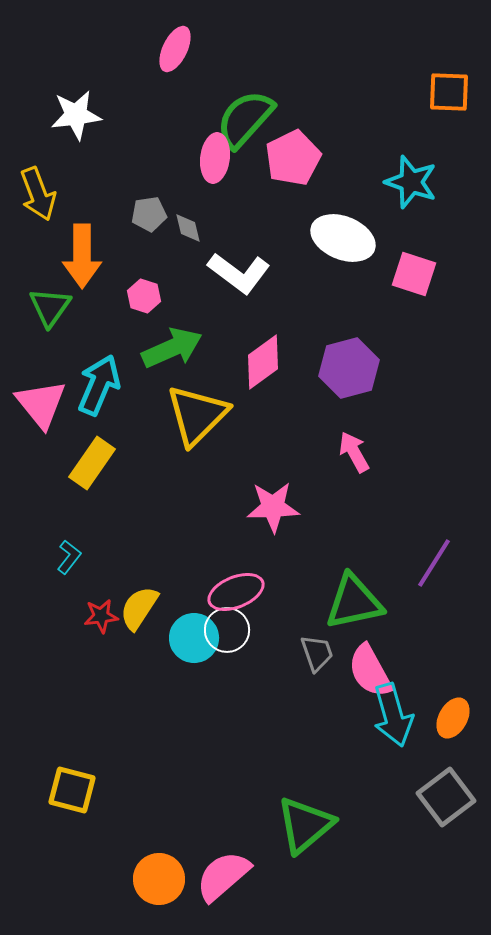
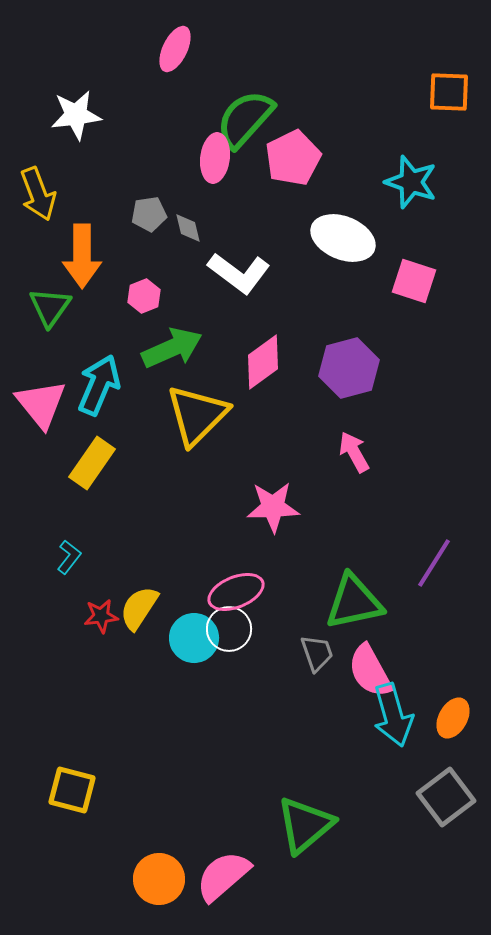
pink square at (414, 274): moved 7 px down
pink hexagon at (144, 296): rotated 20 degrees clockwise
white circle at (227, 630): moved 2 px right, 1 px up
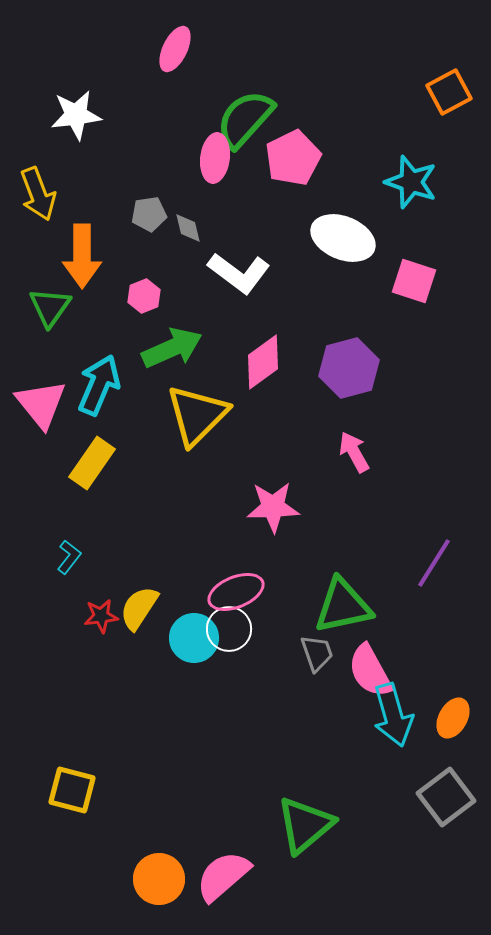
orange square at (449, 92): rotated 30 degrees counterclockwise
green triangle at (354, 602): moved 11 px left, 4 px down
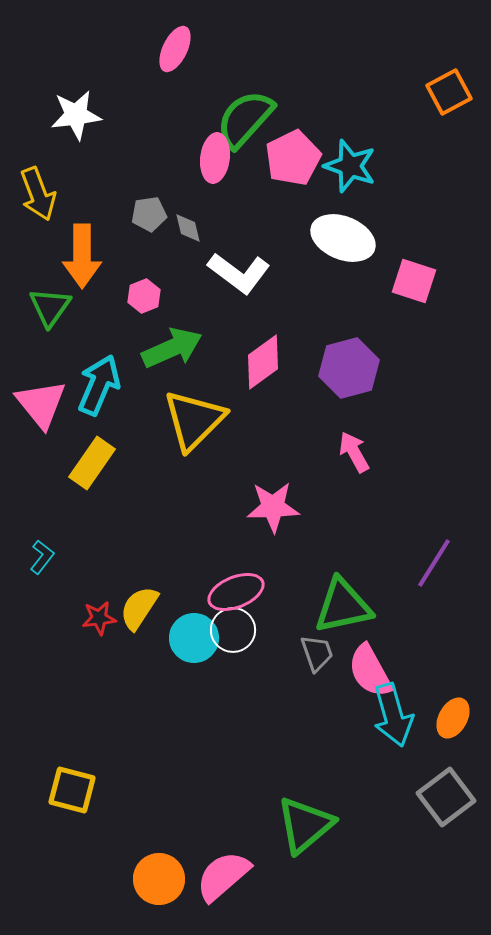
cyan star at (411, 182): moved 61 px left, 16 px up
yellow triangle at (197, 415): moved 3 px left, 5 px down
cyan L-shape at (69, 557): moved 27 px left
red star at (101, 616): moved 2 px left, 2 px down
white circle at (229, 629): moved 4 px right, 1 px down
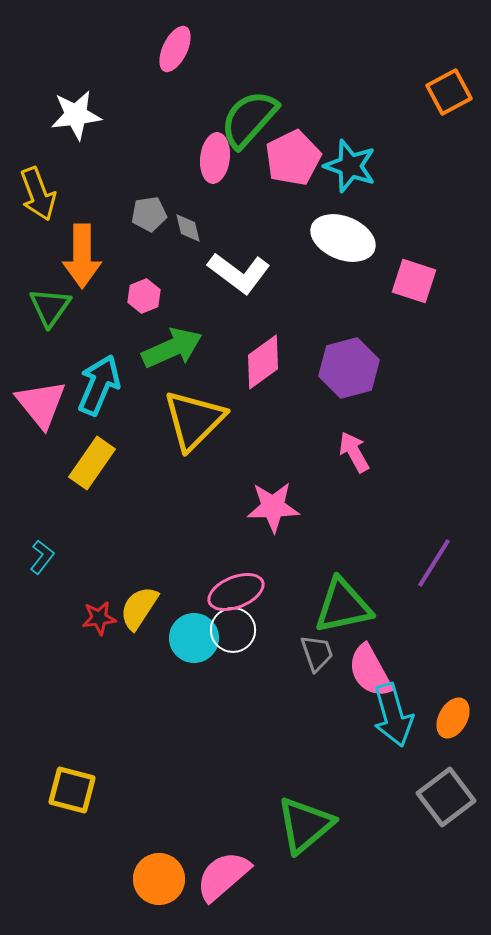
green semicircle at (245, 119): moved 4 px right
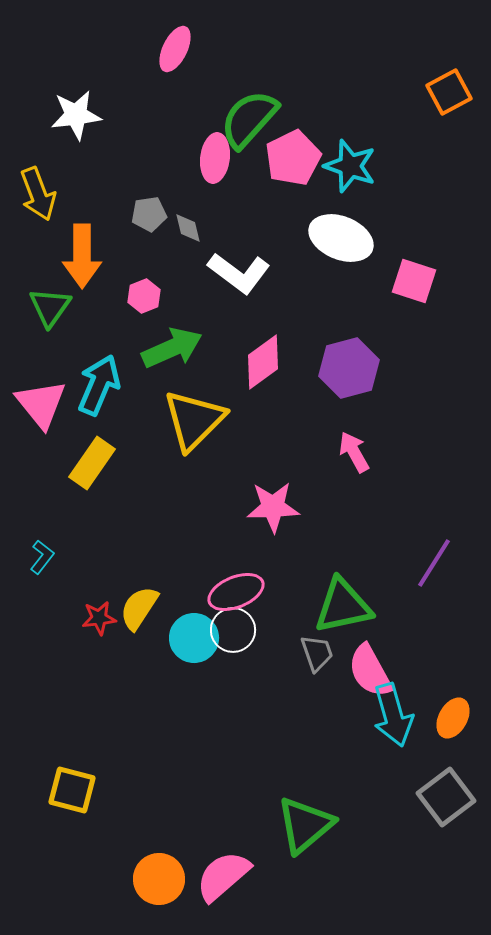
white ellipse at (343, 238): moved 2 px left
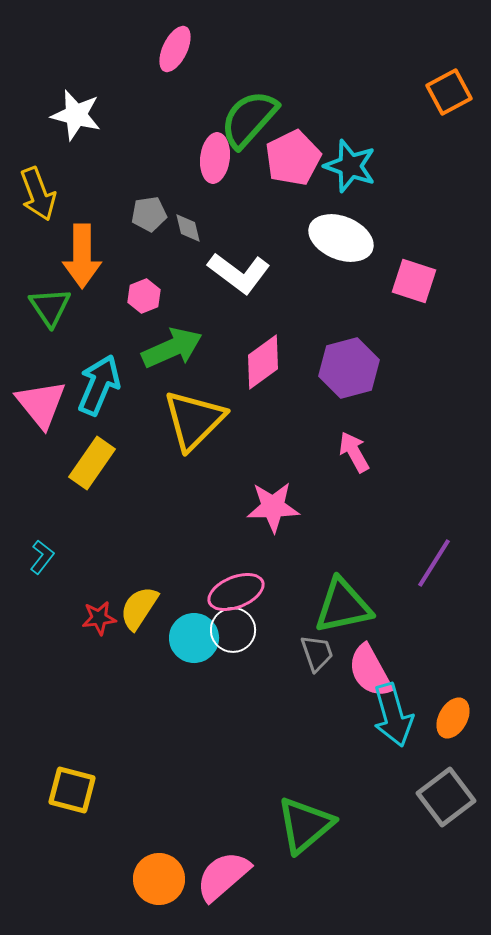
white star at (76, 115): rotated 21 degrees clockwise
green triangle at (50, 307): rotated 9 degrees counterclockwise
